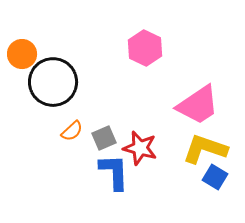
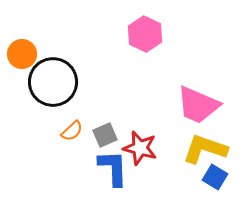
pink hexagon: moved 14 px up
pink trapezoid: rotated 57 degrees clockwise
gray square: moved 1 px right, 3 px up
blue L-shape: moved 1 px left, 4 px up
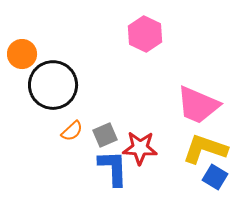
black circle: moved 3 px down
red star: rotated 12 degrees counterclockwise
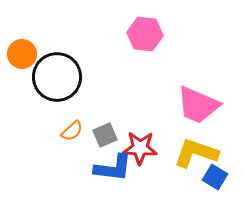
pink hexagon: rotated 20 degrees counterclockwise
black circle: moved 4 px right, 8 px up
yellow L-shape: moved 9 px left, 4 px down
blue L-shape: rotated 99 degrees clockwise
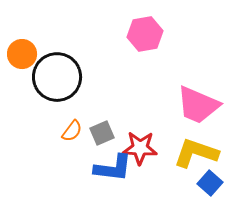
pink hexagon: rotated 16 degrees counterclockwise
orange semicircle: rotated 10 degrees counterclockwise
gray square: moved 3 px left, 2 px up
blue square: moved 5 px left, 6 px down; rotated 10 degrees clockwise
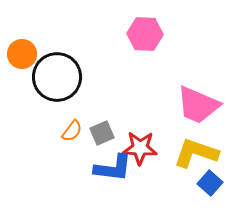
pink hexagon: rotated 12 degrees clockwise
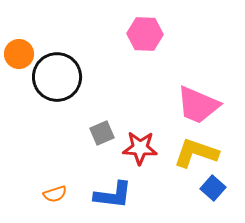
orange circle: moved 3 px left
orange semicircle: moved 17 px left, 63 px down; rotated 35 degrees clockwise
blue L-shape: moved 27 px down
blue square: moved 3 px right, 5 px down
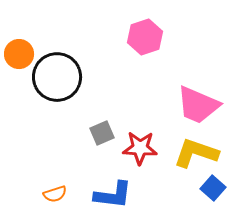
pink hexagon: moved 3 px down; rotated 20 degrees counterclockwise
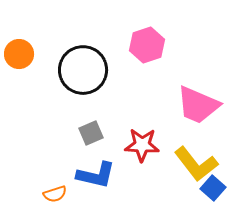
pink hexagon: moved 2 px right, 8 px down
black circle: moved 26 px right, 7 px up
gray square: moved 11 px left
red star: moved 2 px right, 3 px up
yellow L-shape: moved 11 px down; rotated 147 degrees counterclockwise
blue L-shape: moved 17 px left, 20 px up; rotated 6 degrees clockwise
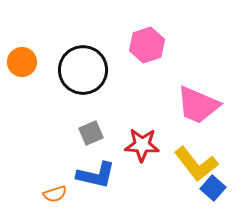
orange circle: moved 3 px right, 8 px down
